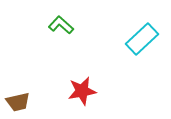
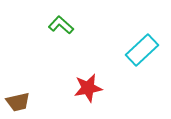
cyan rectangle: moved 11 px down
red star: moved 6 px right, 3 px up
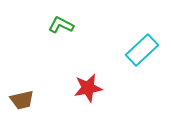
green L-shape: rotated 15 degrees counterclockwise
brown trapezoid: moved 4 px right, 2 px up
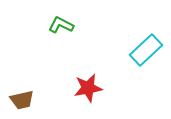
cyan rectangle: moved 4 px right
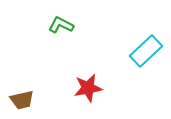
cyan rectangle: moved 1 px down
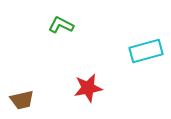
cyan rectangle: rotated 28 degrees clockwise
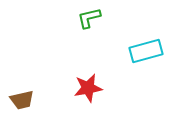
green L-shape: moved 28 px right, 7 px up; rotated 40 degrees counterclockwise
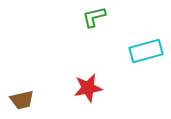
green L-shape: moved 5 px right, 1 px up
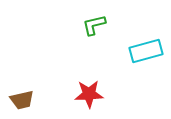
green L-shape: moved 8 px down
red star: moved 1 px right, 6 px down; rotated 8 degrees clockwise
